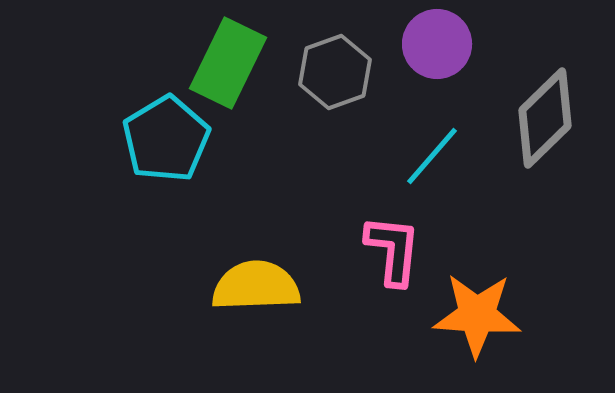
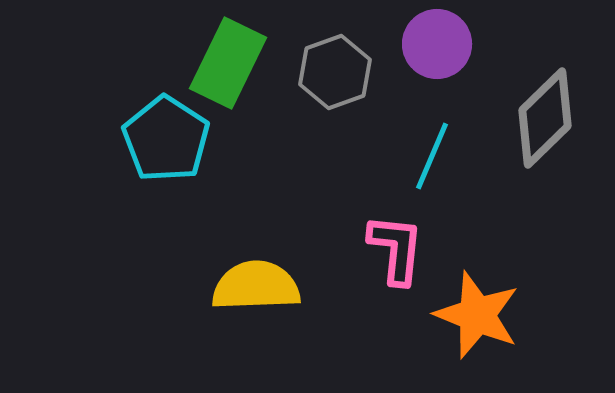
cyan pentagon: rotated 8 degrees counterclockwise
cyan line: rotated 18 degrees counterclockwise
pink L-shape: moved 3 px right, 1 px up
orange star: rotated 18 degrees clockwise
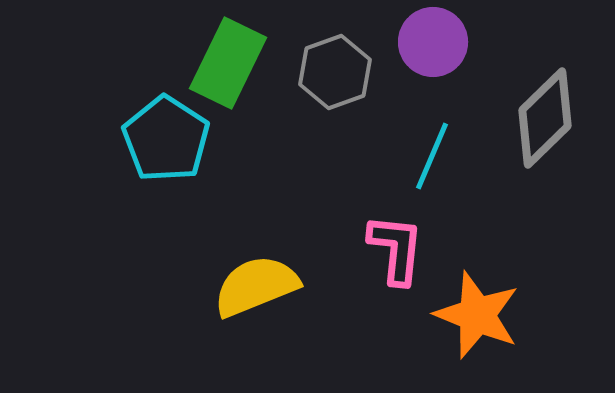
purple circle: moved 4 px left, 2 px up
yellow semicircle: rotated 20 degrees counterclockwise
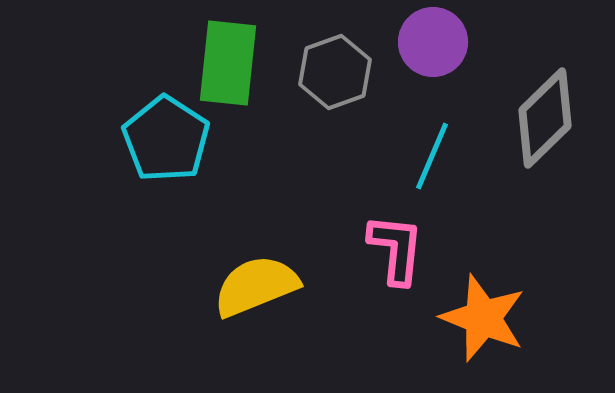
green rectangle: rotated 20 degrees counterclockwise
orange star: moved 6 px right, 3 px down
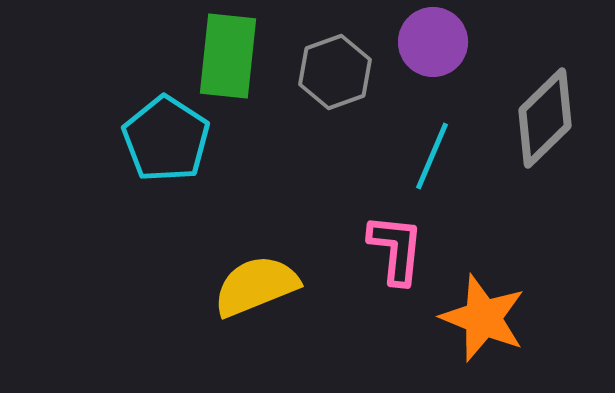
green rectangle: moved 7 px up
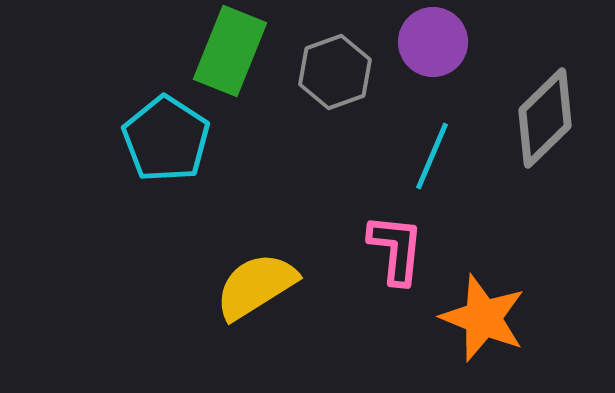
green rectangle: moved 2 px right, 5 px up; rotated 16 degrees clockwise
yellow semicircle: rotated 10 degrees counterclockwise
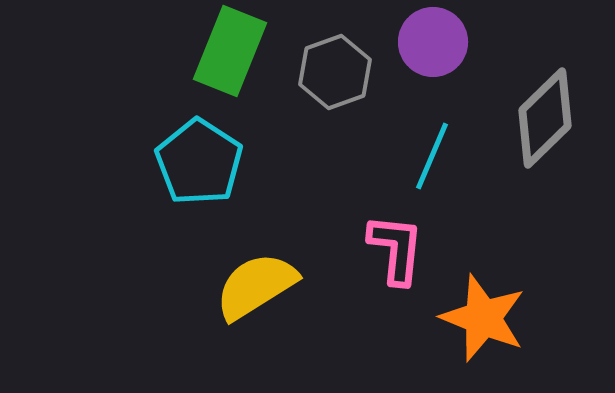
cyan pentagon: moved 33 px right, 23 px down
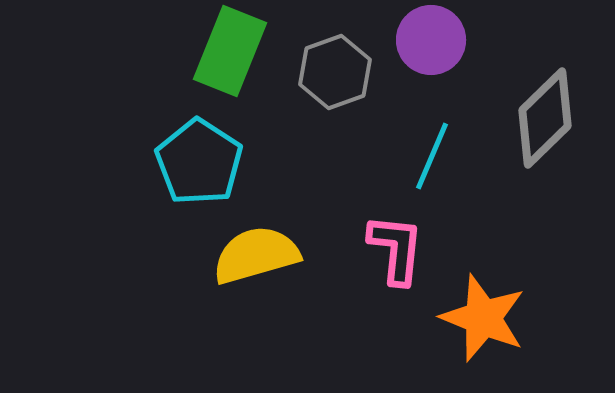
purple circle: moved 2 px left, 2 px up
yellow semicircle: moved 31 px up; rotated 16 degrees clockwise
